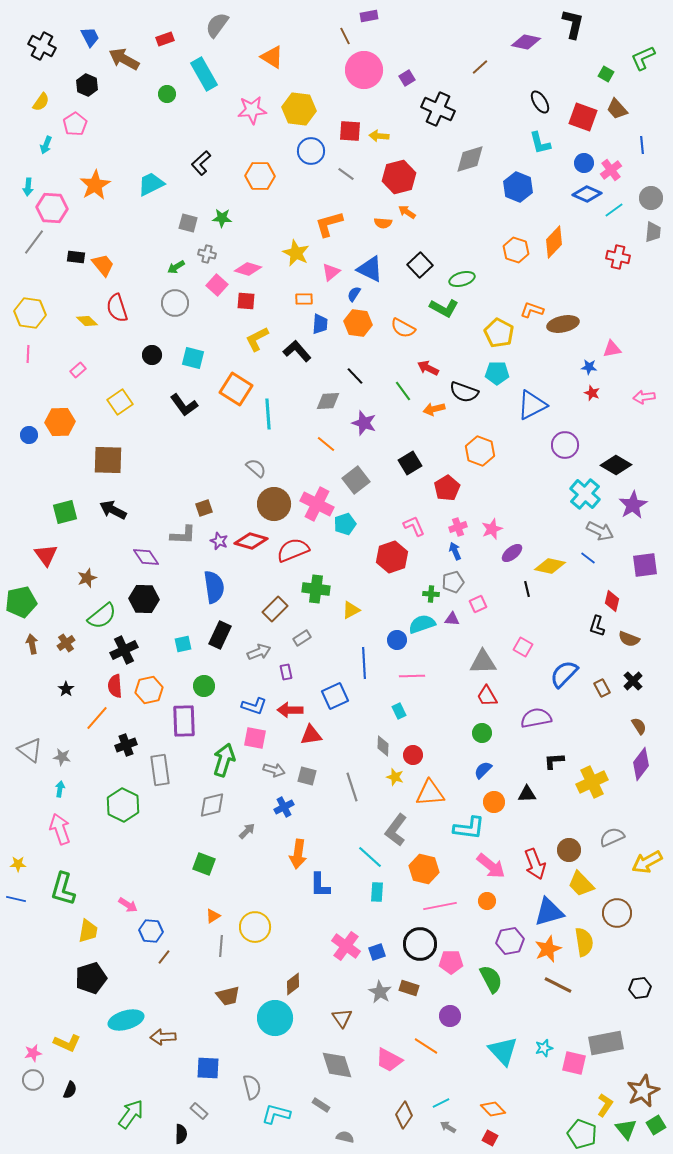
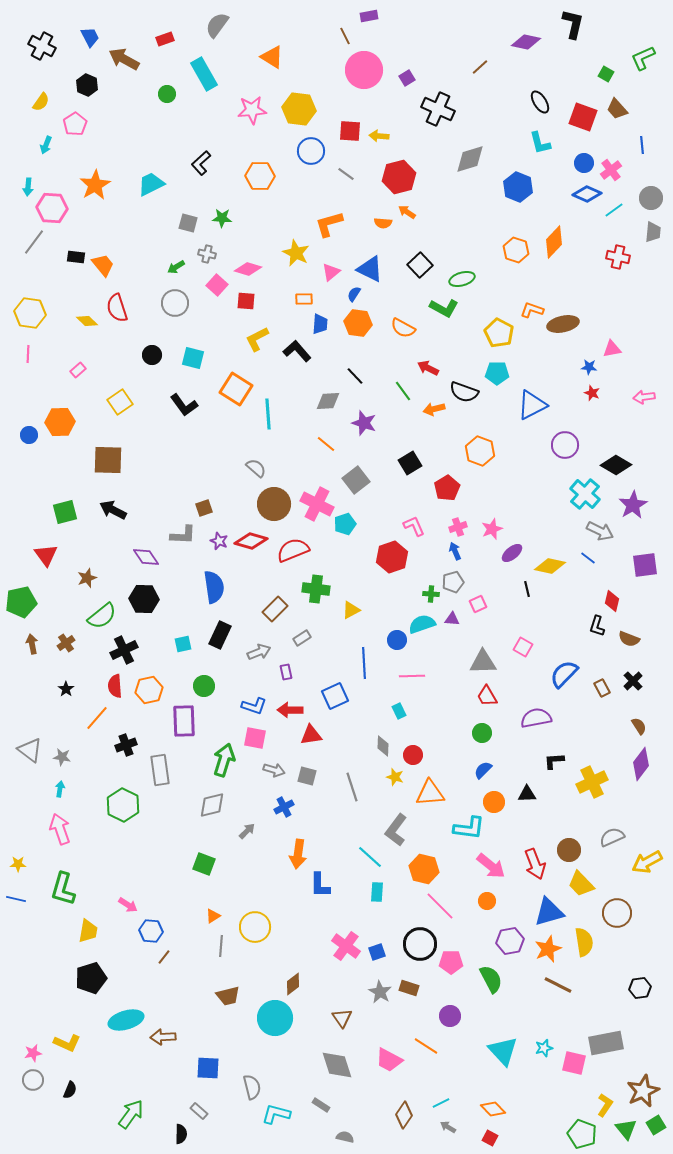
pink line at (440, 906): rotated 56 degrees clockwise
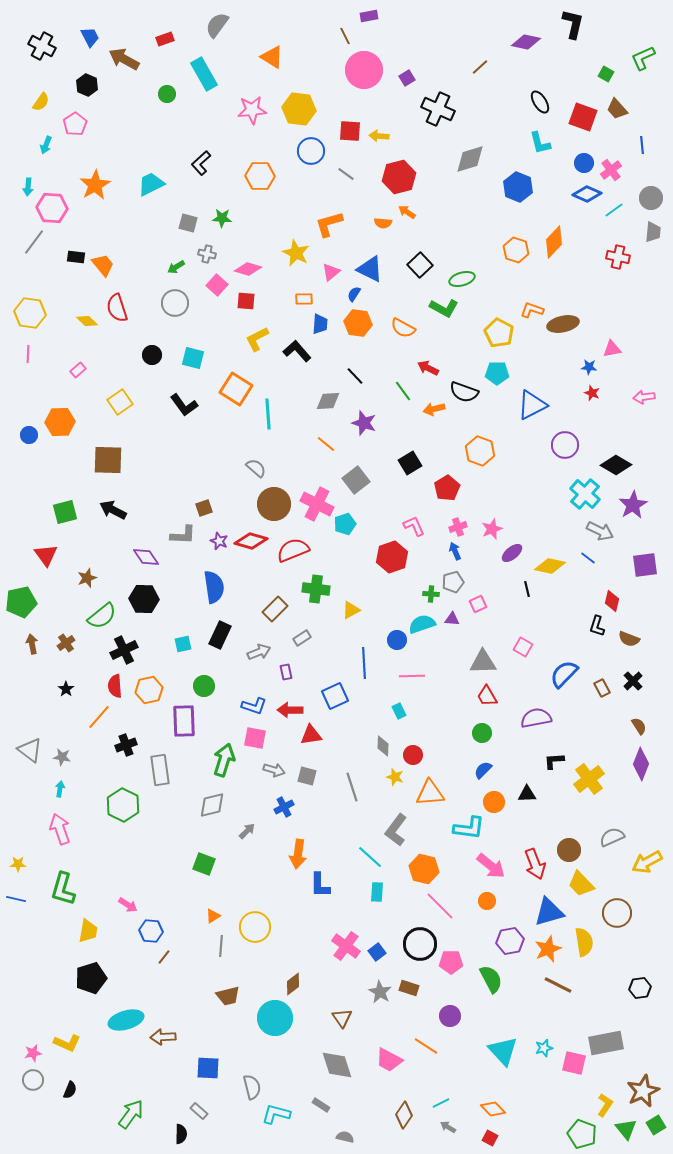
orange line at (97, 718): moved 2 px right, 1 px up
purple diamond at (641, 764): rotated 16 degrees counterclockwise
yellow cross at (592, 782): moved 3 px left, 3 px up; rotated 12 degrees counterclockwise
blue square at (377, 952): rotated 18 degrees counterclockwise
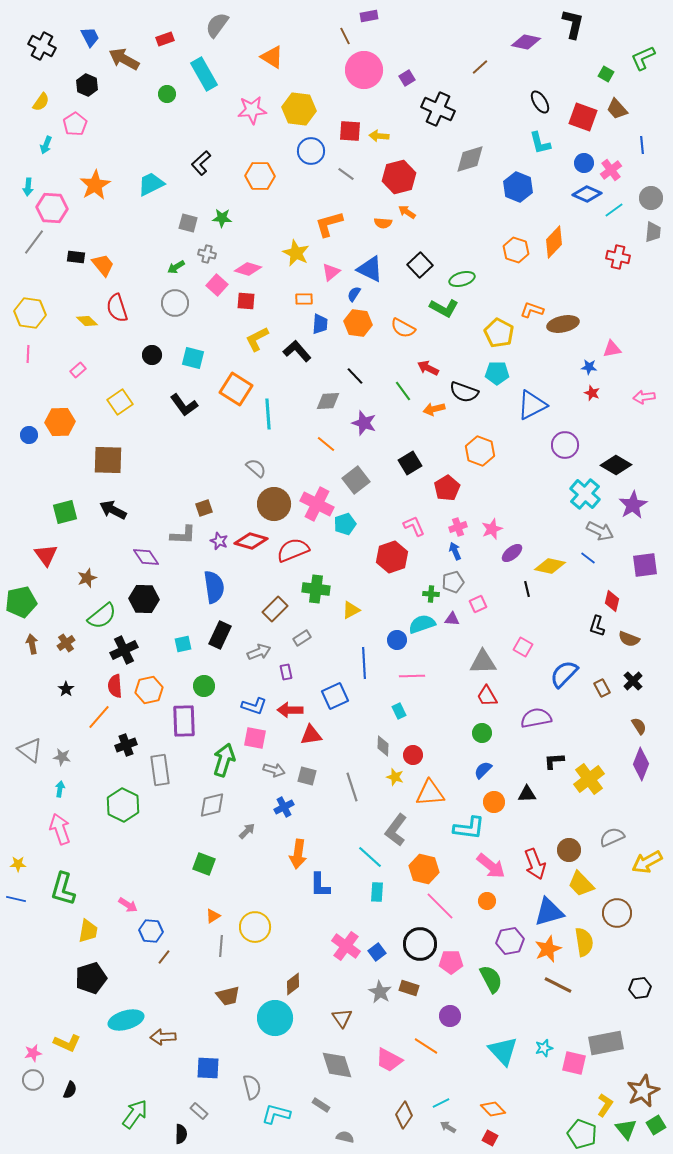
green arrow at (131, 1114): moved 4 px right
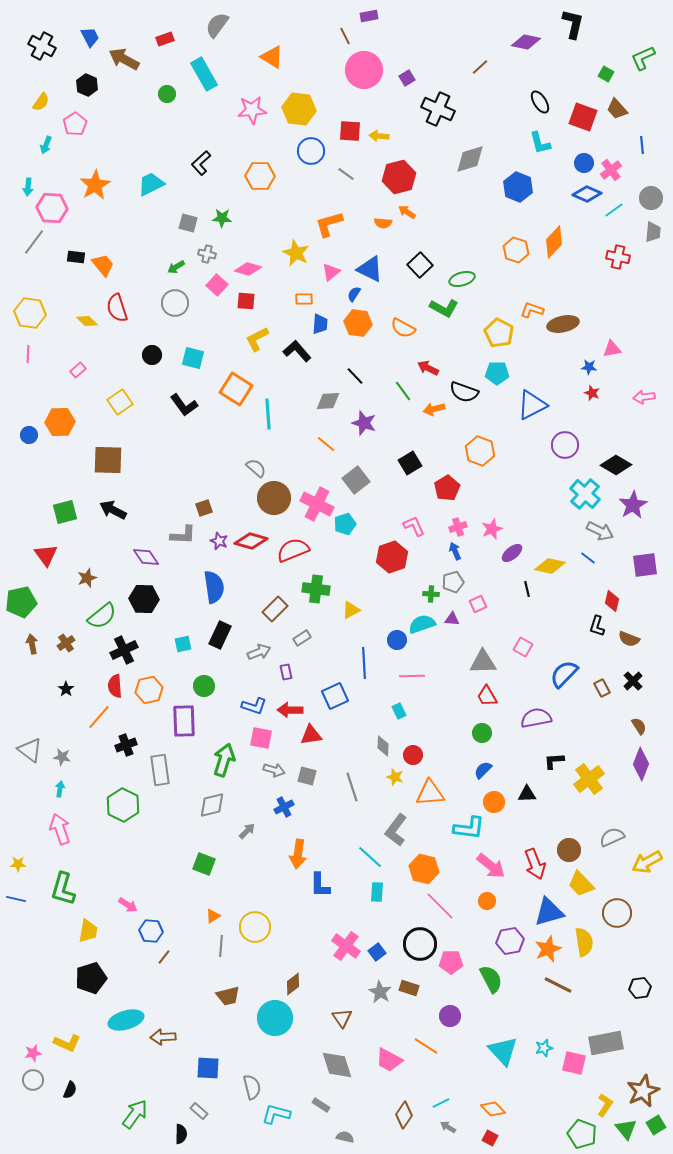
brown circle at (274, 504): moved 6 px up
pink square at (255, 738): moved 6 px right
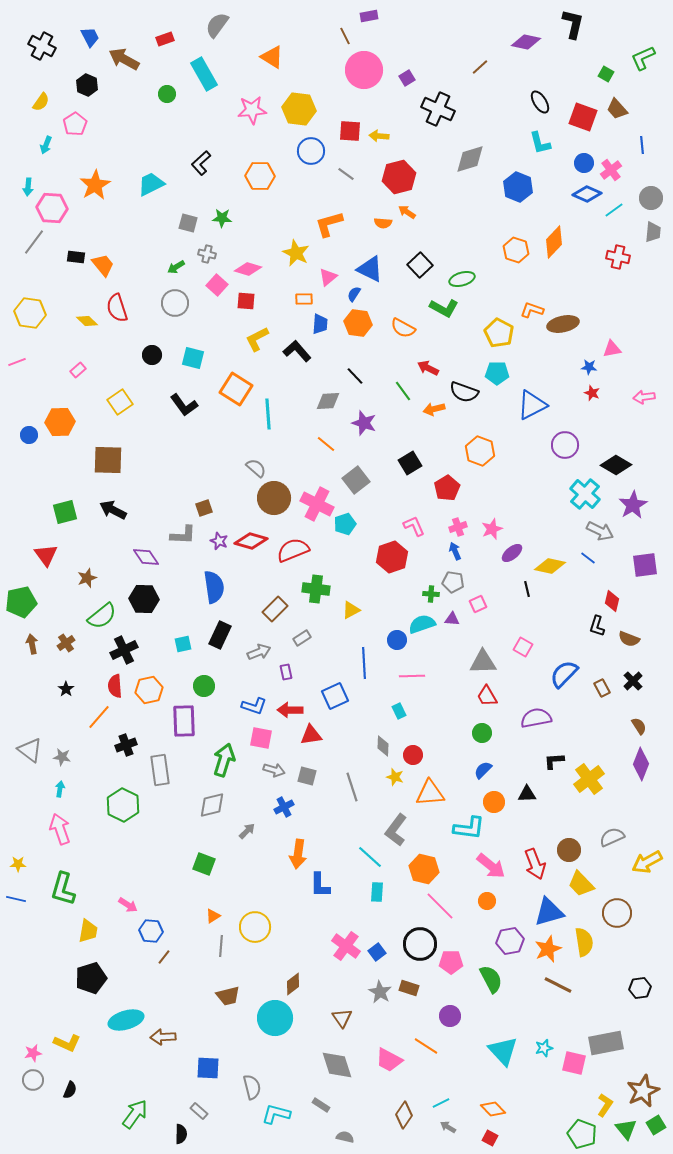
pink triangle at (331, 272): moved 3 px left, 5 px down
pink line at (28, 354): moved 11 px left, 8 px down; rotated 66 degrees clockwise
gray pentagon at (453, 582): rotated 25 degrees clockwise
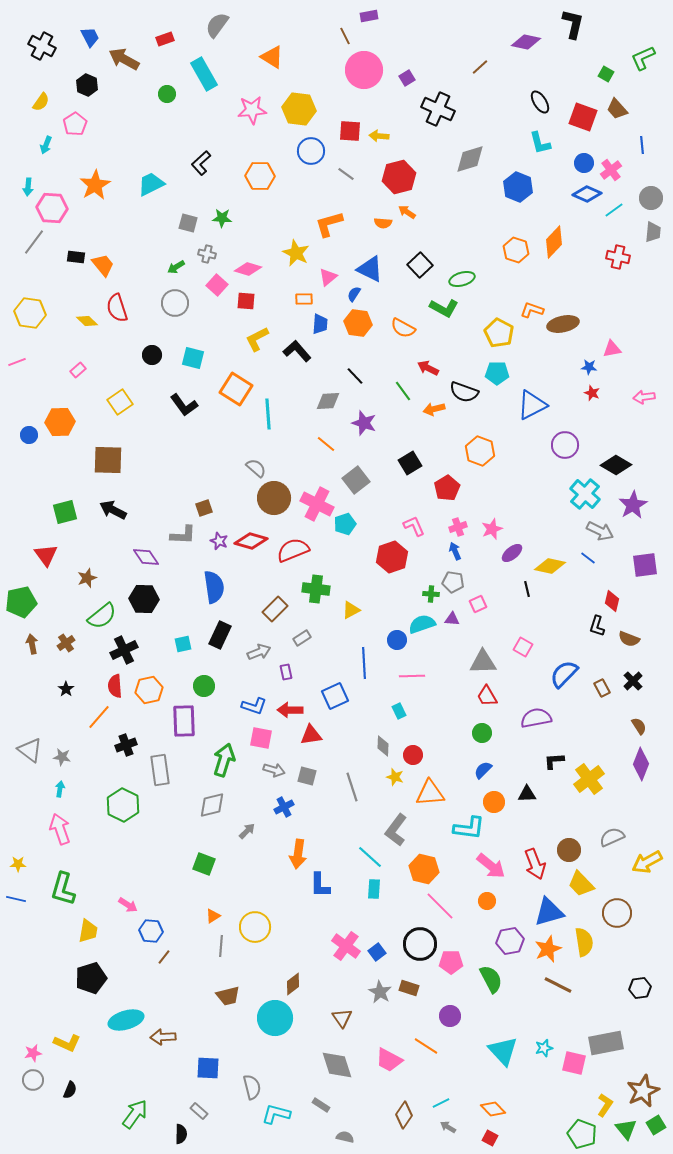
cyan rectangle at (377, 892): moved 3 px left, 3 px up
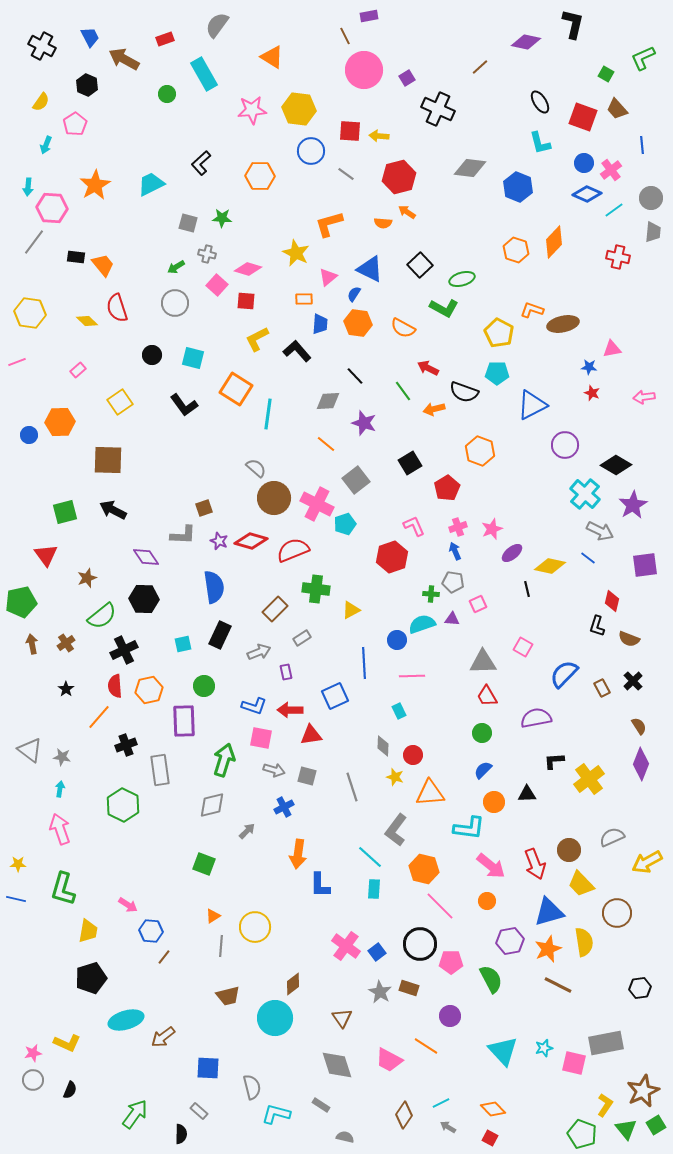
gray diamond at (470, 159): moved 9 px down; rotated 24 degrees clockwise
cyan line at (268, 414): rotated 12 degrees clockwise
brown arrow at (163, 1037): rotated 35 degrees counterclockwise
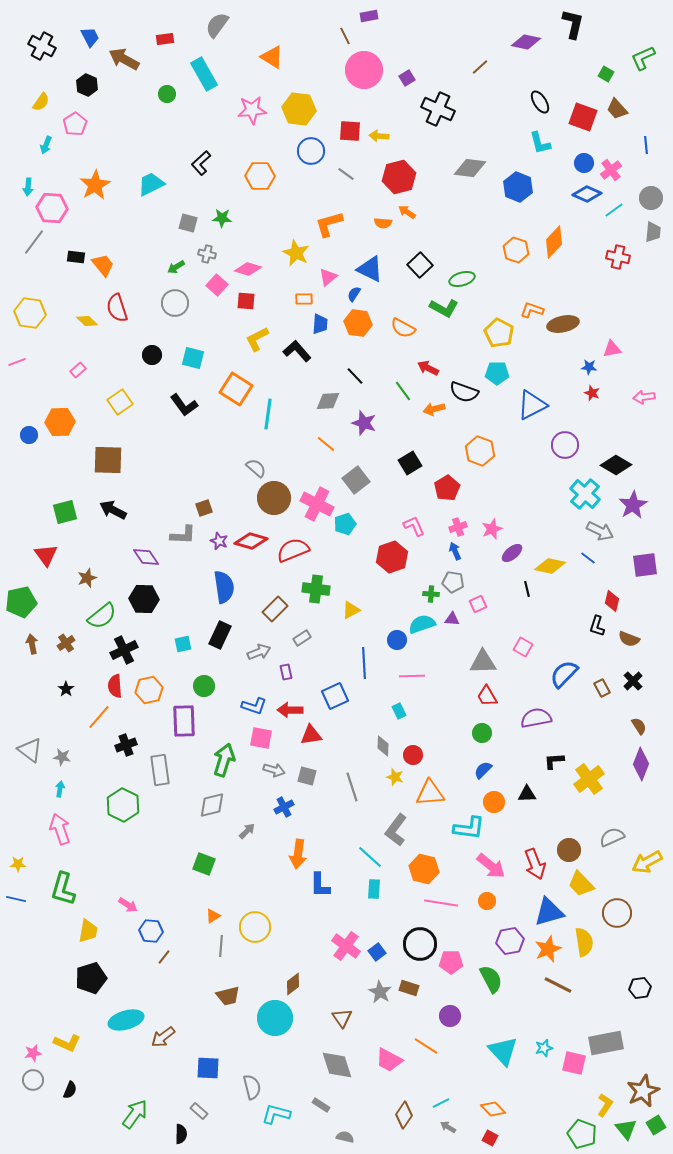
red rectangle at (165, 39): rotated 12 degrees clockwise
blue line at (642, 145): moved 4 px right
blue semicircle at (214, 587): moved 10 px right
pink line at (440, 906): moved 1 px right, 3 px up; rotated 36 degrees counterclockwise
